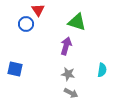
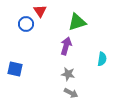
red triangle: moved 2 px right, 1 px down
green triangle: rotated 36 degrees counterclockwise
cyan semicircle: moved 11 px up
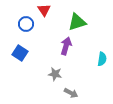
red triangle: moved 4 px right, 1 px up
blue square: moved 5 px right, 16 px up; rotated 21 degrees clockwise
gray star: moved 13 px left
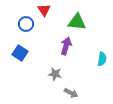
green triangle: rotated 24 degrees clockwise
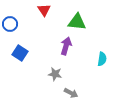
blue circle: moved 16 px left
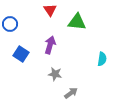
red triangle: moved 6 px right
purple arrow: moved 16 px left, 1 px up
blue square: moved 1 px right, 1 px down
gray arrow: rotated 64 degrees counterclockwise
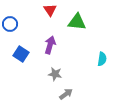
gray arrow: moved 5 px left, 1 px down
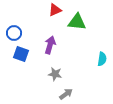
red triangle: moved 5 px right; rotated 40 degrees clockwise
blue circle: moved 4 px right, 9 px down
blue square: rotated 14 degrees counterclockwise
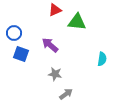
purple arrow: rotated 66 degrees counterclockwise
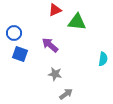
blue square: moved 1 px left
cyan semicircle: moved 1 px right
